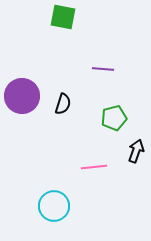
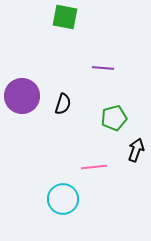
green square: moved 2 px right
purple line: moved 1 px up
black arrow: moved 1 px up
cyan circle: moved 9 px right, 7 px up
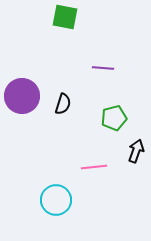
black arrow: moved 1 px down
cyan circle: moved 7 px left, 1 px down
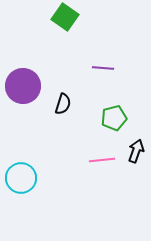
green square: rotated 24 degrees clockwise
purple circle: moved 1 px right, 10 px up
pink line: moved 8 px right, 7 px up
cyan circle: moved 35 px left, 22 px up
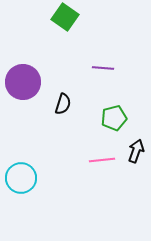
purple circle: moved 4 px up
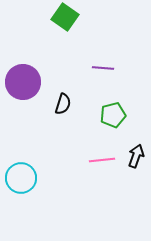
green pentagon: moved 1 px left, 3 px up
black arrow: moved 5 px down
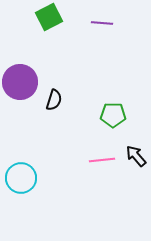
green square: moved 16 px left; rotated 28 degrees clockwise
purple line: moved 1 px left, 45 px up
purple circle: moved 3 px left
black semicircle: moved 9 px left, 4 px up
green pentagon: rotated 15 degrees clockwise
black arrow: rotated 60 degrees counterclockwise
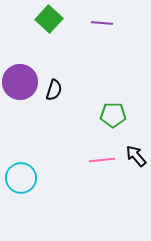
green square: moved 2 px down; rotated 20 degrees counterclockwise
black semicircle: moved 10 px up
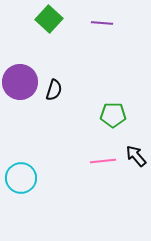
pink line: moved 1 px right, 1 px down
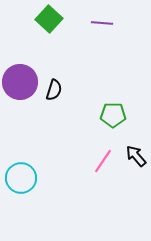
pink line: rotated 50 degrees counterclockwise
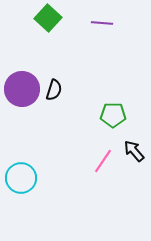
green square: moved 1 px left, 1 px up
purple circle: moved 2 px right, 7 px down
black arrow: moved 2 px left, 5 px up
